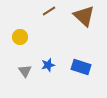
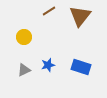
brown triangle: moved 4 px left; rotated 25 degrees clockwise
yellow circle: moved 4 px right
gray triangle: moved 1 px left, 1 px up; rotated 40 degrees clockwise
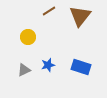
yellow circle: moved 4 px right
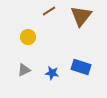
brown triangle: moved 1 px right
blue star: moved 4 px right, 8 px down; rotated 24 degrees clockwise
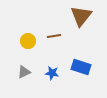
brown line: moved 5 px right, 25 px down; rotated 24 degrees clockwise
yellow circle: moved 4 px down
gray triangle: moved 2 px down
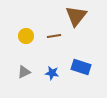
brown triangle: moved 5 px left
yellow circle: moved 2 px left, 5 px up
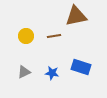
brown triangle: rotated 40 degrees clockwise
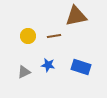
yellow circle: moved 2 px right
blue star: moved 4 px left, 8 px up
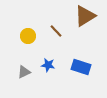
brown triangle: moved 9 px right; rotated 20 degrees counterclockwise
brown line: moved 2 px right, 5 px up; rotated 56 degrees clockwise
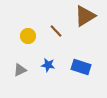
gray triangle: moved 4 px left, 2 px up
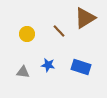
brown triangle: moved 2 px down
brown line: moved 3 px right
yellow circle: moved 1 px left, 2 px up
gray triangle: moved 3 px right, 2 px down; rotated 32 degrees clockwise
